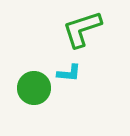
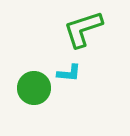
green L-shape: moved 1 px right
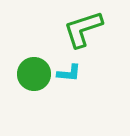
green circle: moved 14 px up
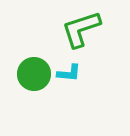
green L-shape: moved 2 px left
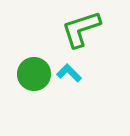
cyan L-shape: rotated 140 degrees counterclockwise
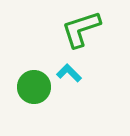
green circle: moved 13 px down
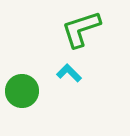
green circle: moved 12 px left, 4 px down
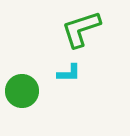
cyan L-shape: rotated 135 degrees clockwise
